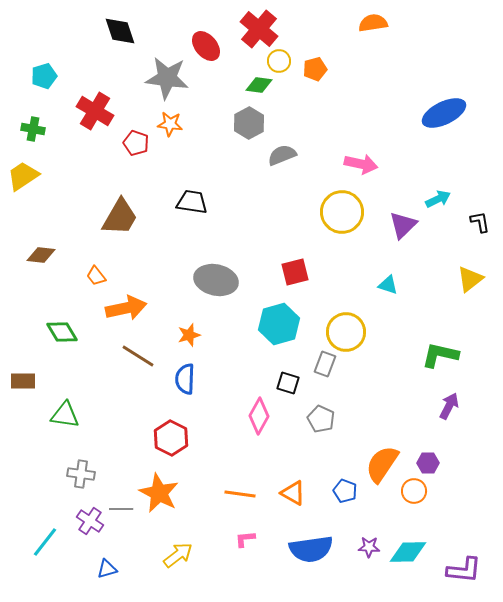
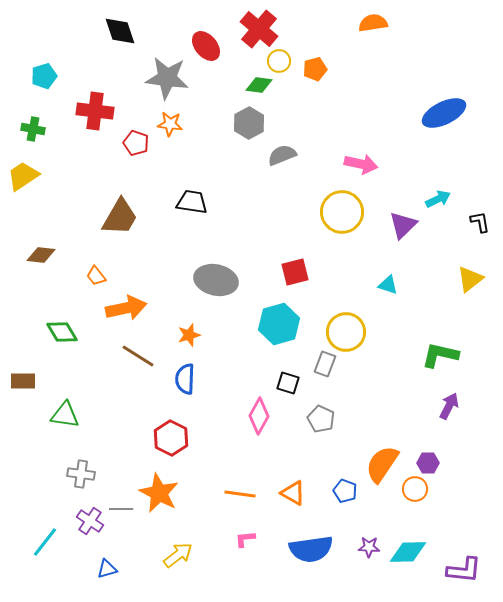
red cross at (95, 111): rotated 24 degrees counterclockwise
orange circle at (414, 491): moved 1 px right, 2 px up
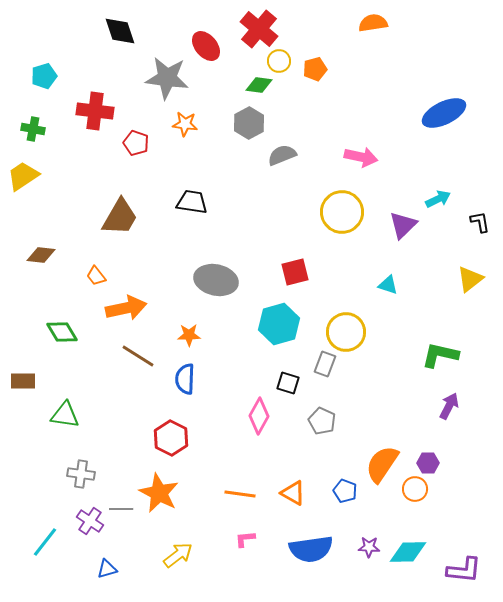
orange star at (170, 124): moved 15 px right
pink arrow at (361, 164): moved 7 px up
orange star at (189, 335): rotated 15 degrees clockwise
gray pentagon at (321, 419): moved 1 px right, 2 px down
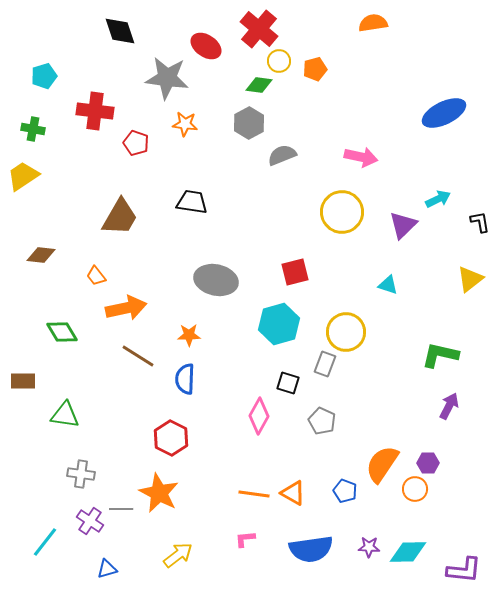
red ellipse at (206, 46): rotated 16 degrees counterclockwise
orange line at (240, 494): moved 14 px right
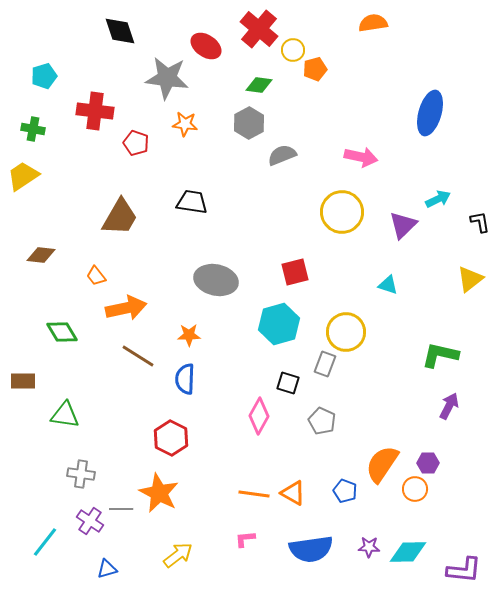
yellow circle at (279, 61): moved 14 px right, 11 px up
blue ellipse at (444, 113): moved 14 px left; rotated 48 degrees counterclockwise
